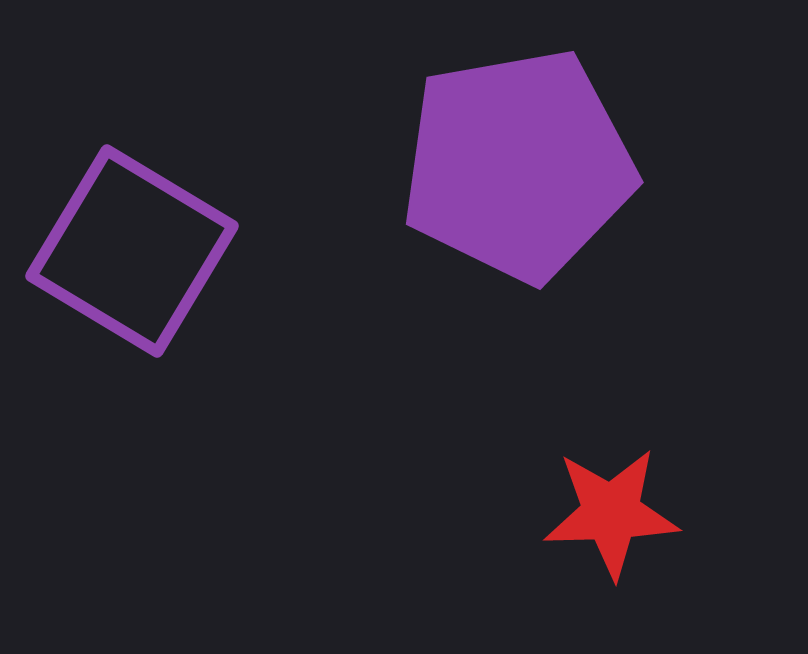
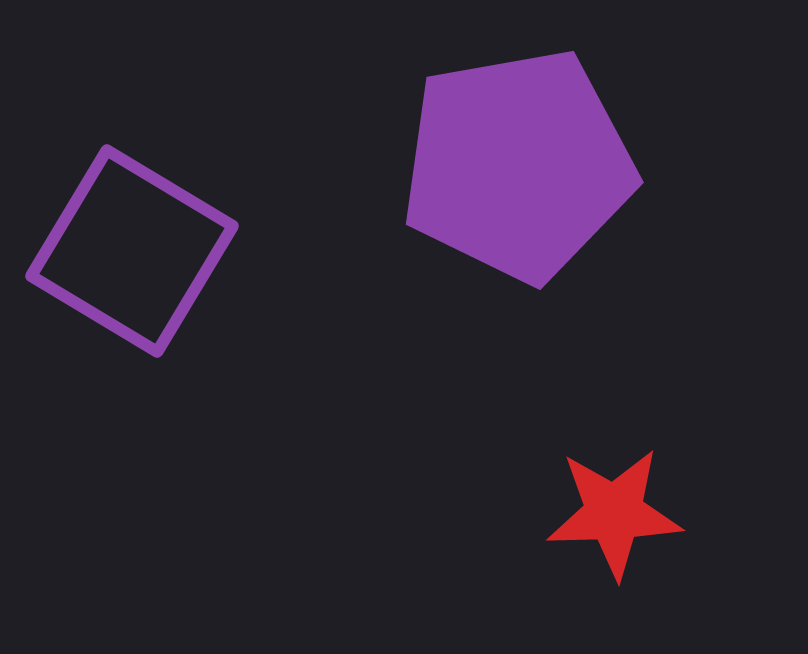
red star: moved 3 px right
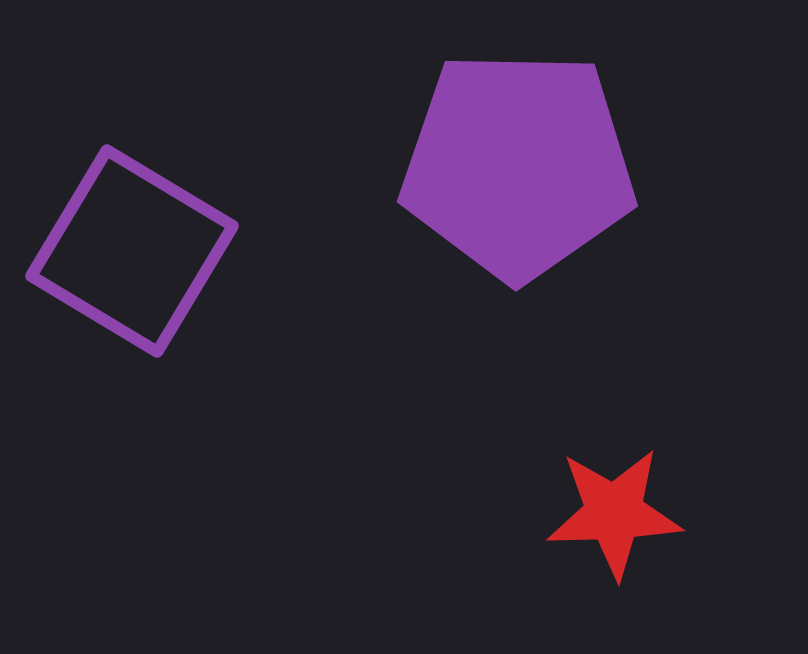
purple pentagon: rotated 11 degrees clockwise
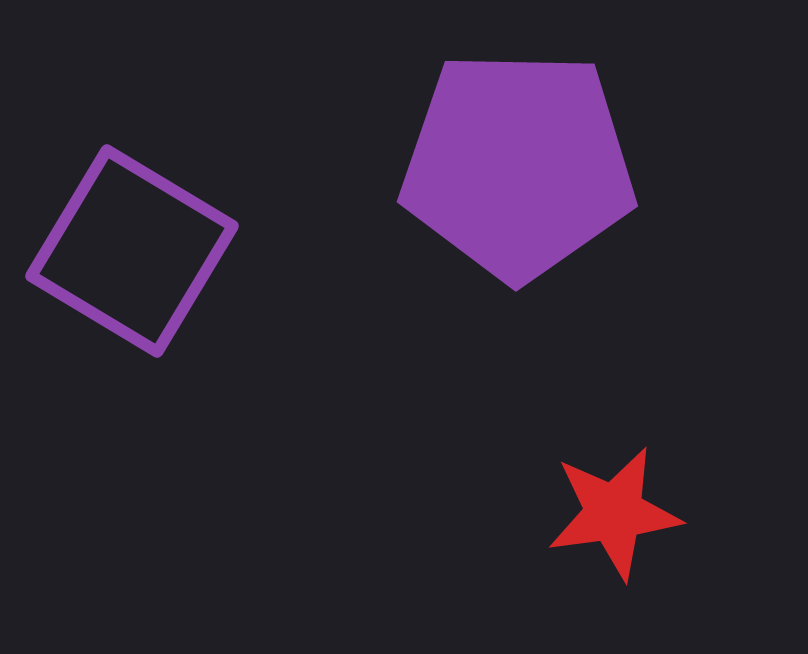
red star: rotated 6 degrees counterclockwise
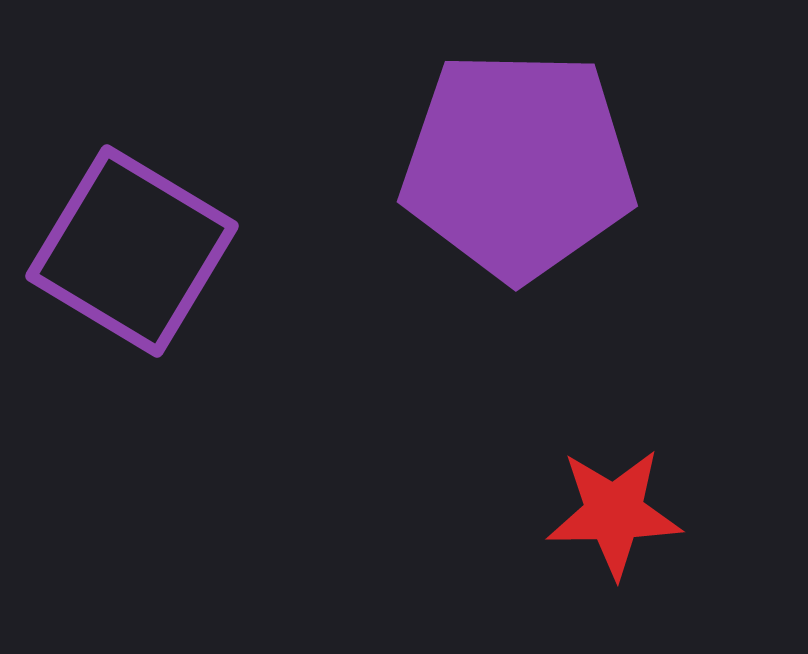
red star: rotated 7 degrees clockwise
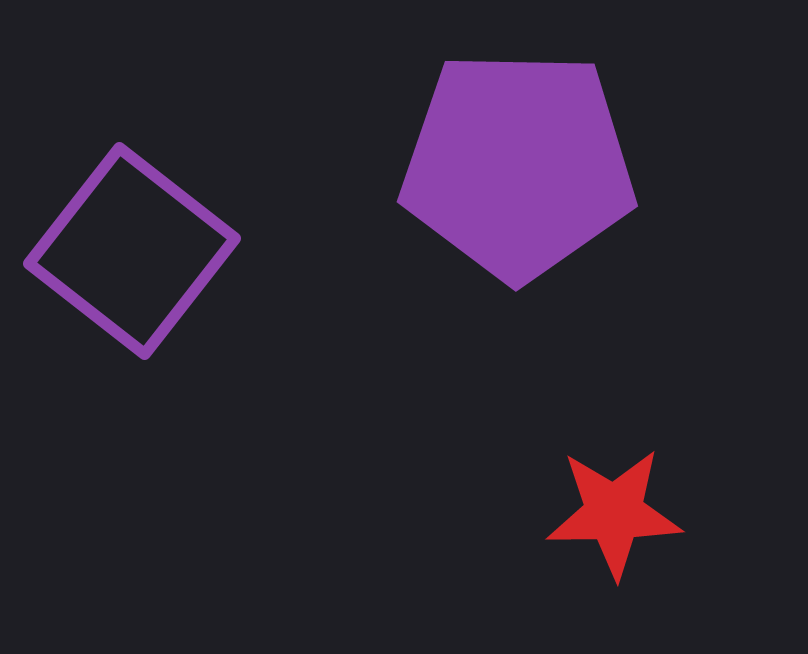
purple square: rotated 7 degrees clockwise
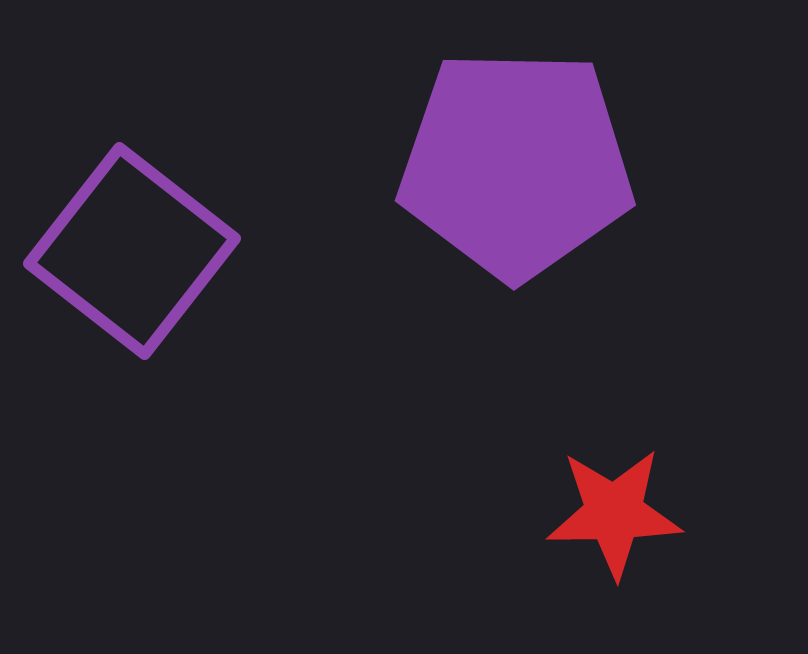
purple pentagon: moved 2 px left, 1 px up
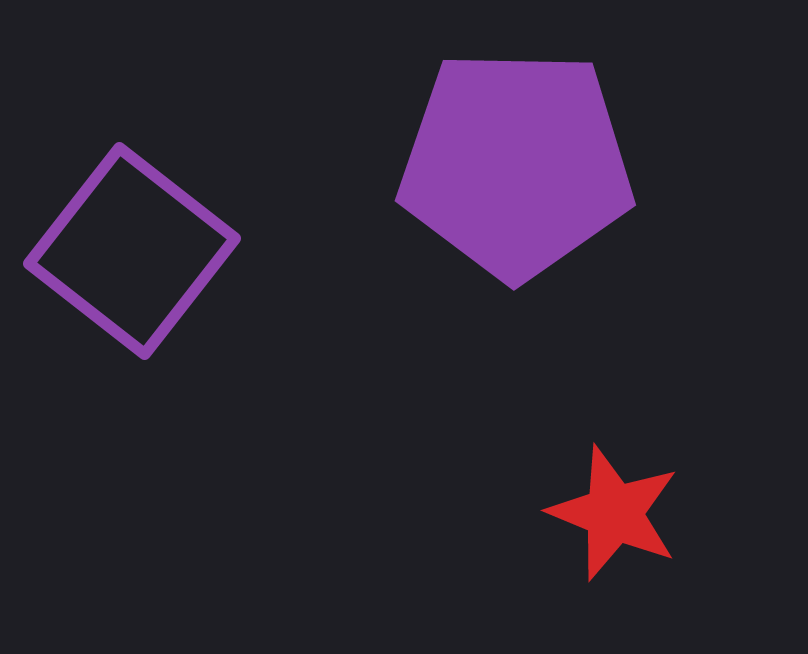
red star: rotated 23 degrees clockwise
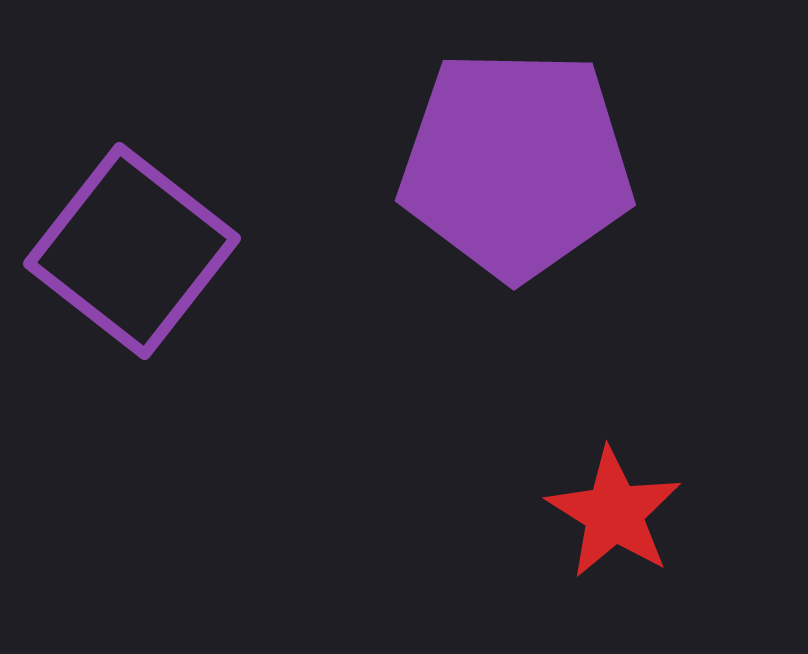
red star: rotated 10 degrees clockwise
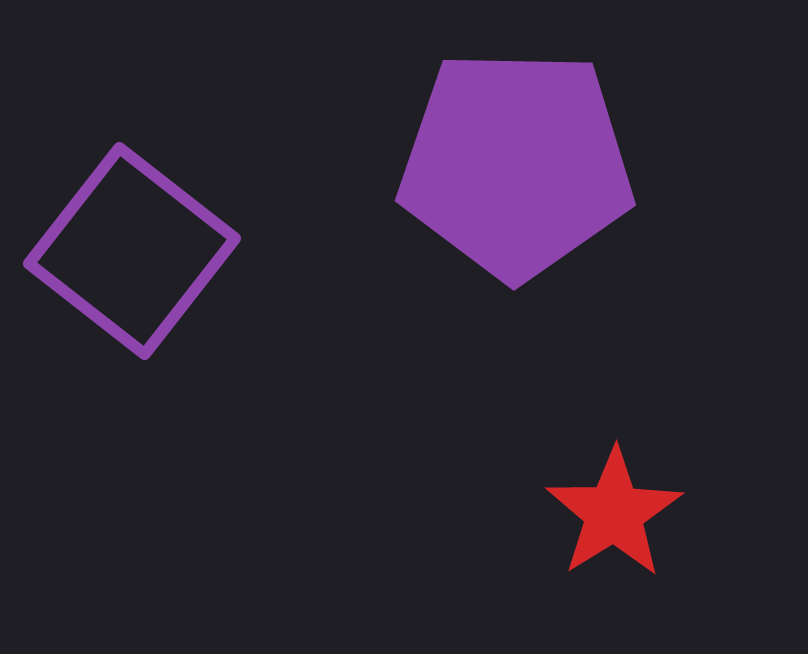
red star: rotated 8 degrees clockwise
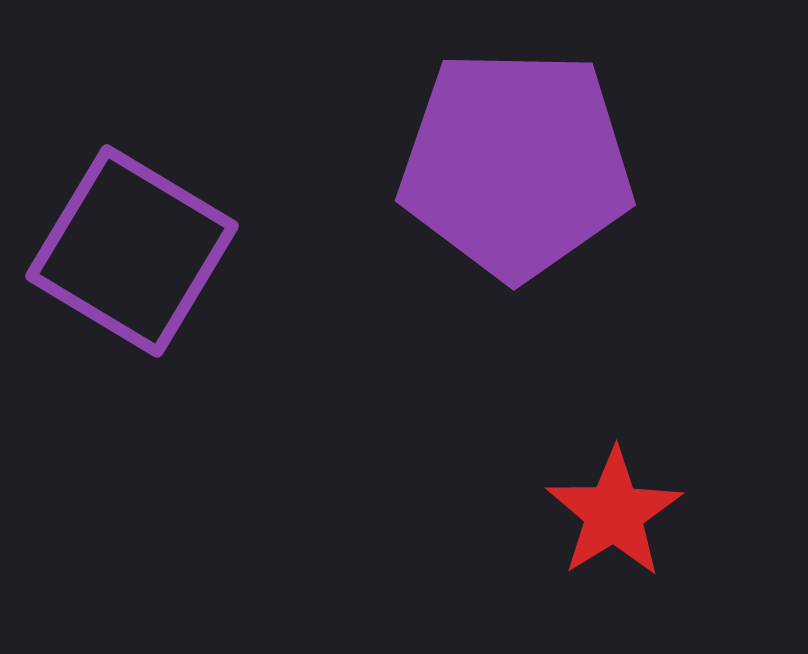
purple square: rotated 7 degrees counterclockwise
